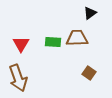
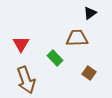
green rectangle: moved 2 px right, 16 px down; rotated 42 degrees clockwise
brown arrow: moved 8 px right, 2 px down
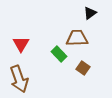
green rectangle: moved 4 px right, 4 px up
brown square: moved 6 px left, 5 px up
brown arrow: moved 7 px left, 1 px up
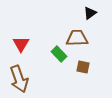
brown square: moved 1 px up; rotated 24 degrees counterclockwise
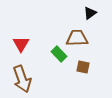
brown arrow: moved 3 px right
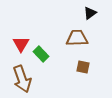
green rectangle: moved 18 px left
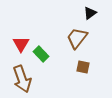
brown trapezoid: rotated 50 degrees counterclockwise
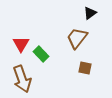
brown square: moved 2 px right, 1 px down
